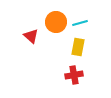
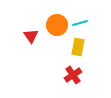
orange circle: moved 1 px right, 3 px down
red triangle: rotated 14 degrees clockwise
red cross: moved 1 px left; rotated 24 degrees counterclockwise
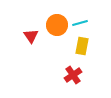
yellow rectangle: moved 4 px right, 1 px up
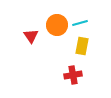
red cross: rotated 24 degrees clockwise
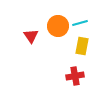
orange circle: moved 1 px right, 1 px down
red cross: moved 2 px right, 1 px down
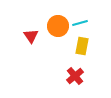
red cross: rotated 30 degrees counterclockwise
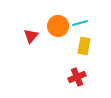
red triangle: rotated 14 degrees clockwise
yellow rectangle: moved 2 px right
red cross: moved 2 px right, 1 px down; rotated 18 degrees clockwise
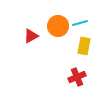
red triangle: rotated 21 degrees clockwise
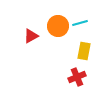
yellow rectangle: moved 5 px down
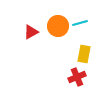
red triangle: moved 4 px up
yellow rectangle: moved 3 px down
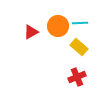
cyan line: rotated 14 degrees clockwise
yellow rectangle: moved 5 px left, 7 px up; rotated 60 degrees counterclockwise
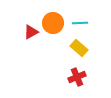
orange circle: moved 5 px left, 3 px up
yellow rectangle: moved 1 px down
